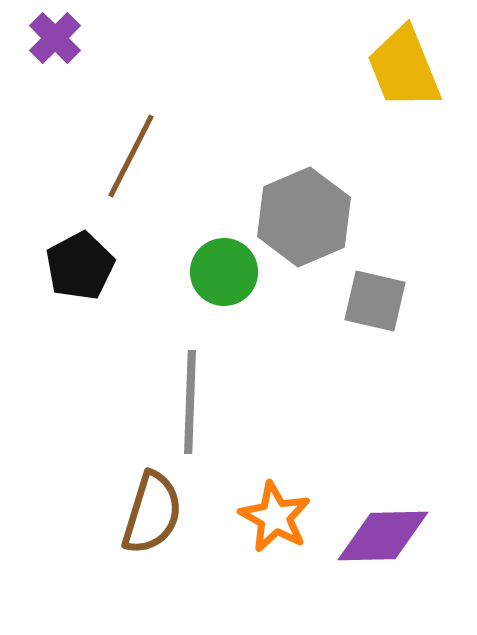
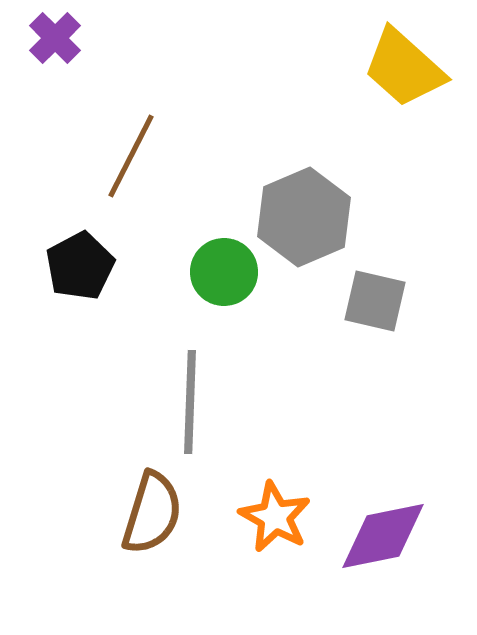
yellow trapezoid: rotated 26 degrees counterclockwise
purple diamond: rotated 10 degrees counterclockwise
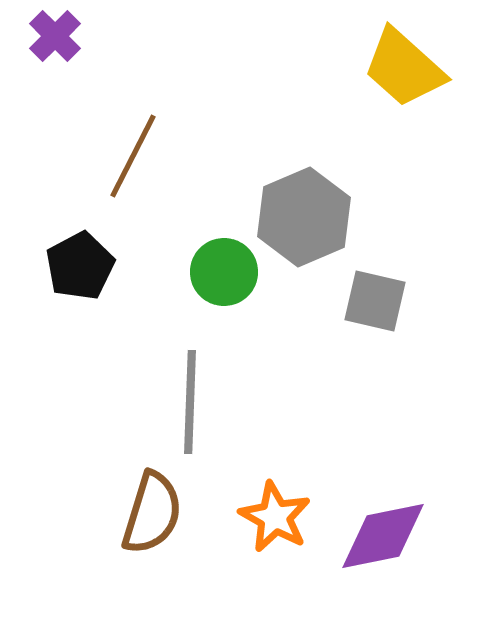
purple cross: moved 2 px up
brown line: moved 2 px right
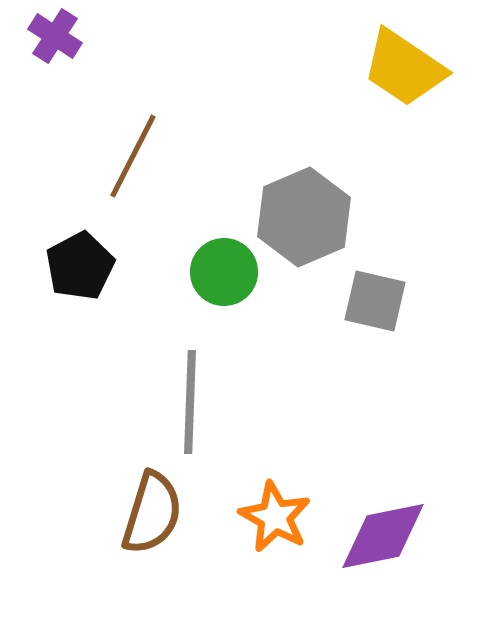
purple cross: rotated 12 degrees counterclockwise
yellow trapezoid: rotated 8 degrees counterclockwise
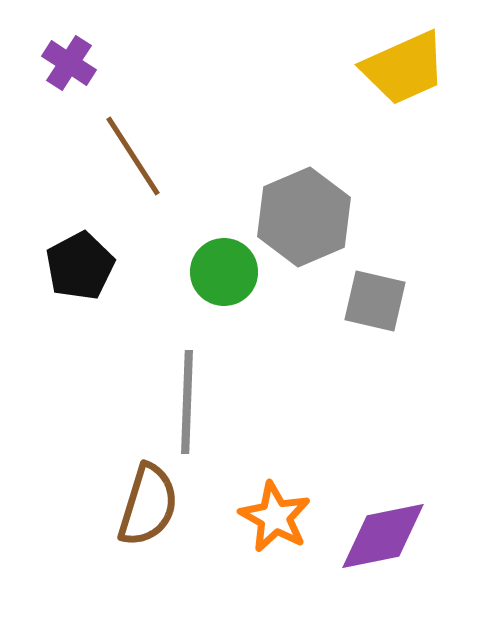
purple cross: moved 14 px right, 27 px down
yellow trapezoid: rotated 58 degrees counterclockwise
brown line: rotated 60 degrees counterclockwise
gray line: moved 3 px left
brown semicircle: moved 4 px left, 8 px up
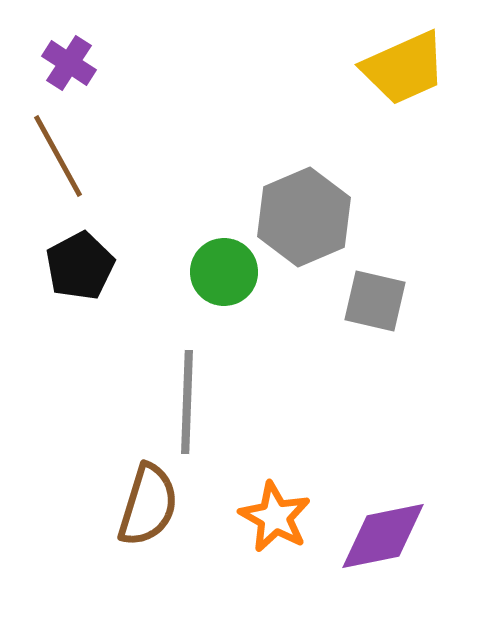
brown line: moved 75 px left; rotated 4 degrees clockwise
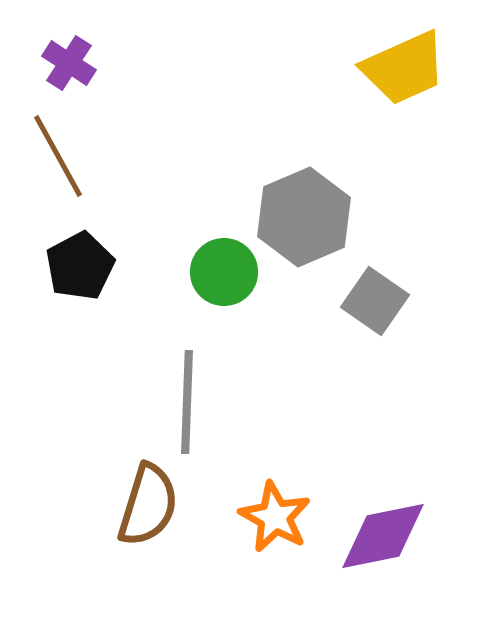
gray square: rotated 22 degrees clockwise
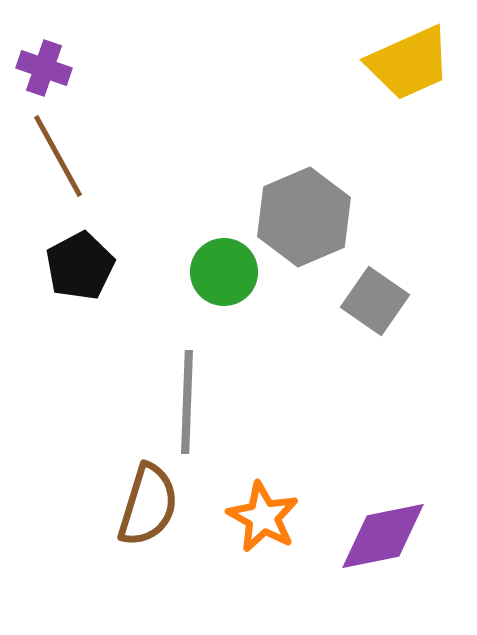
purple cross: moved 25 px left, 5 px down; rotated 14 degrees counterclockwise
yellow trapezoid: moved 5 px right, 5 px up
orange star: moved 12 px left
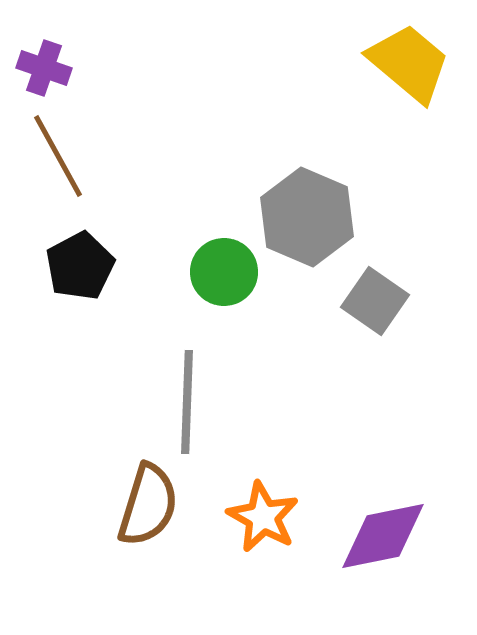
yellow trapezoid: rotated 116 degrees counterclockwise
gray hexagon: moved 3 px right; rotated 14 degrees counterclockwise
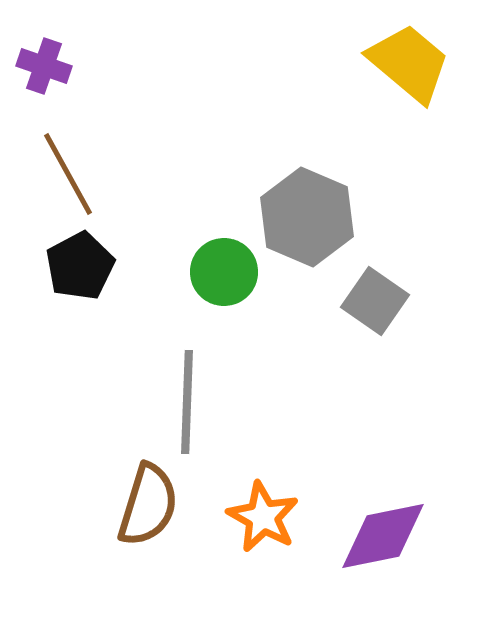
purple cross: moved 2 px up
brown line: moved 10 px right, 18 px down
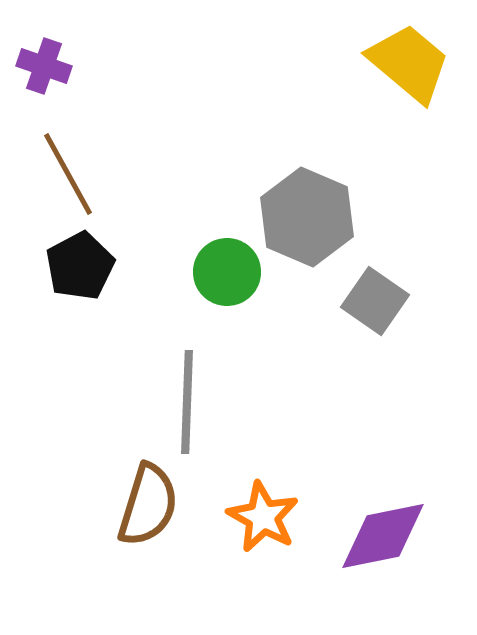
green circle: moved 3 px right
